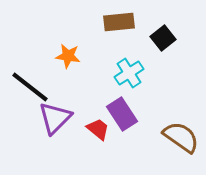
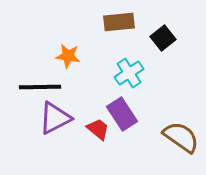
black line: moved 10 px right; rotated 39 degrees counterclockwise
purple triangle: rotated 18 degrees clockwise
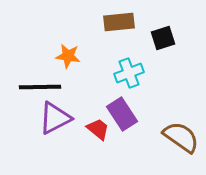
black square: rotated 20 degrees clockwise
cyan cross: rotated 12 degrees clockwise
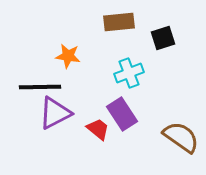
purple triangle: moved 5 px up
